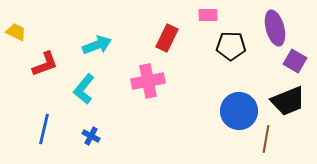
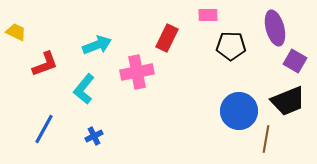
pink cross: moved 11 px left, 9 px up
blue line: rotated 16 degrees clockwise
blue cross: moved 3 px right; rotated 36 degrees clockwise
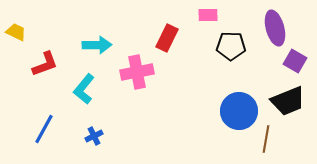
cyan arrow: rotated 20 degrees clockwise
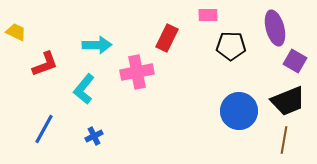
brown line: moved 18 px right, 1 px down
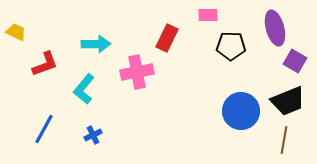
cyan arrow: moved 1 px left, 1 px up
blue circle: moved 2 px right
blue cross: moved 1 px left, 1 px up
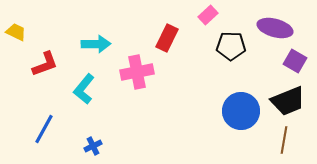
pink rectangle: rotated 42 degrees counterclockwise
purple ellipse: rotated 60 degrees counterclockwise
blue cross: moved 11 px down
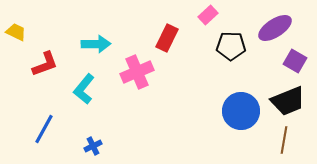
purple ellipse: rotated 48 degrees counterclockwise
pink cross: rotated 12 degrees counterclockwise
